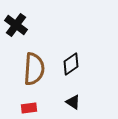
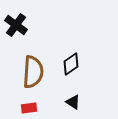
brown semicircle: moved 1 px left, 3 px down
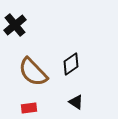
black cross: moved 1 px left; rotated 15 degrees clockwise
brown semicircle: rotated 132 degrees clockwise
black triangle: moved 3 px right
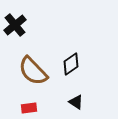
brown semicircle: moved 1 px up
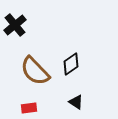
brown semicircle: moved 2 px right
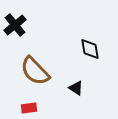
black diamond: moved 19 px right, 15 px up; rotated 65 degrees counterclockwise
black triangle: moved 14 px up
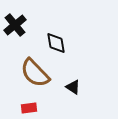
black diamond: moved 34 px left, 6 px up
brown semicircle: moved 2 px down
black triangle: moved 3 px left, 1 px up
